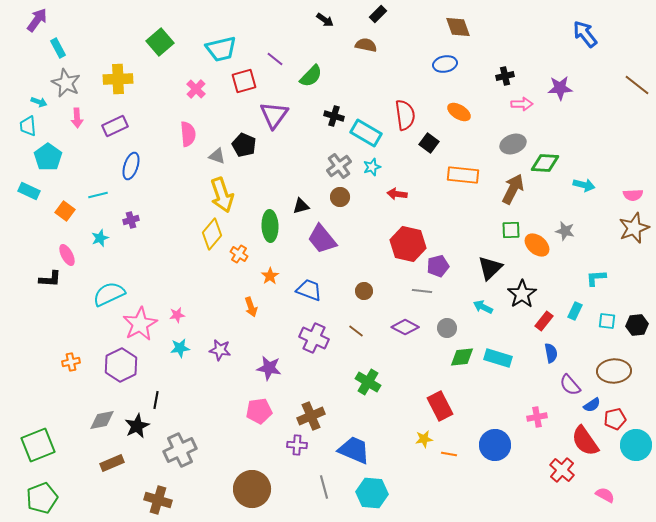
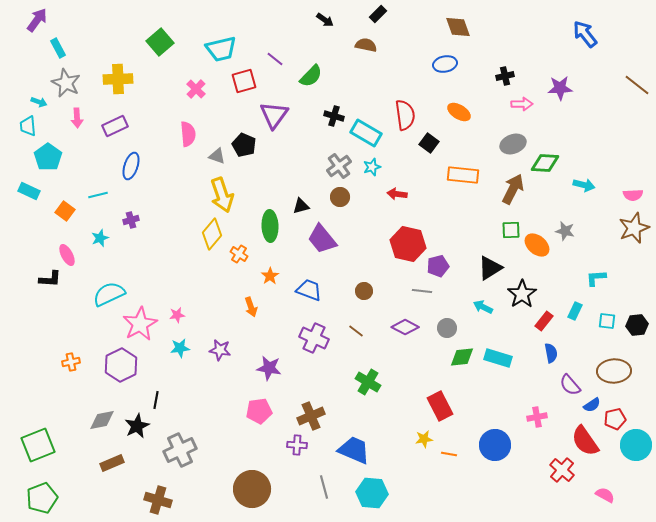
black triangle at (490, 268): rotated 12 degrees clockwise
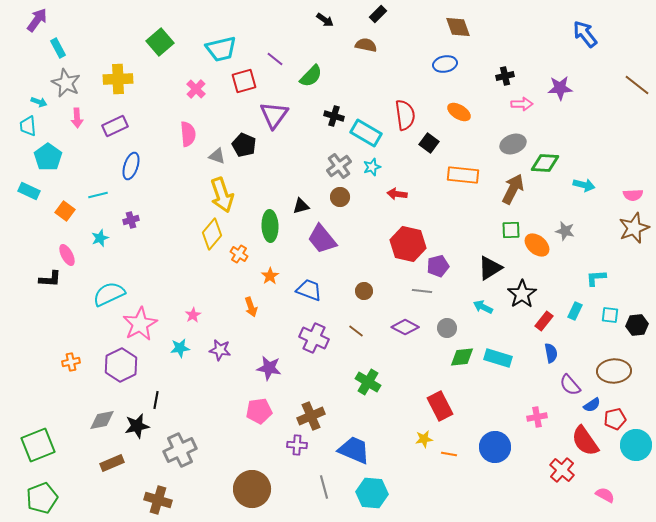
pink star at (177, 315): moved 16 px right; rotated 21 degrees counterclockwise
cyan square at (607, 321): moved 3 px right, 6 px up
black star at (137, 426): rotated 15 degrees clockwise
blue circle at (495, 445): moved 2 px down
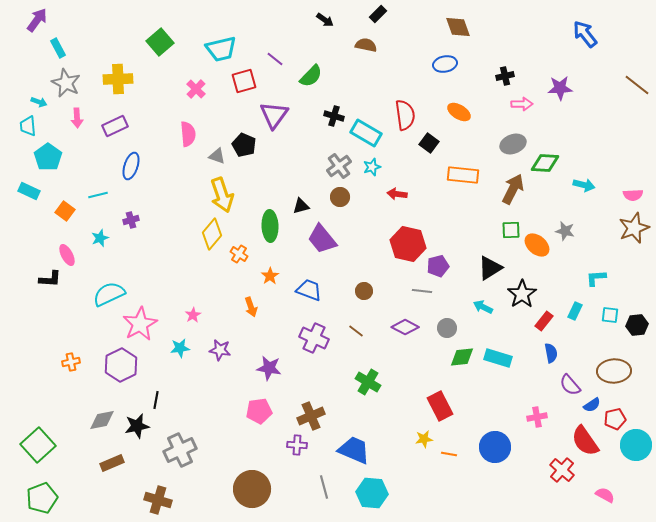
green square at (38, 445): rotated 20 degrees counterclockwise
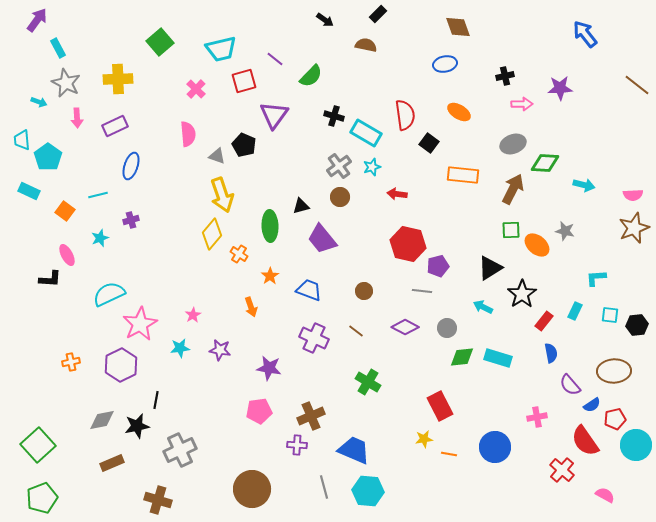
cyan trapezoid at (28, 126): moved 6 px left, 14 px down
cyan hexagon at (372, 493): moved 4 px left, 2 px up
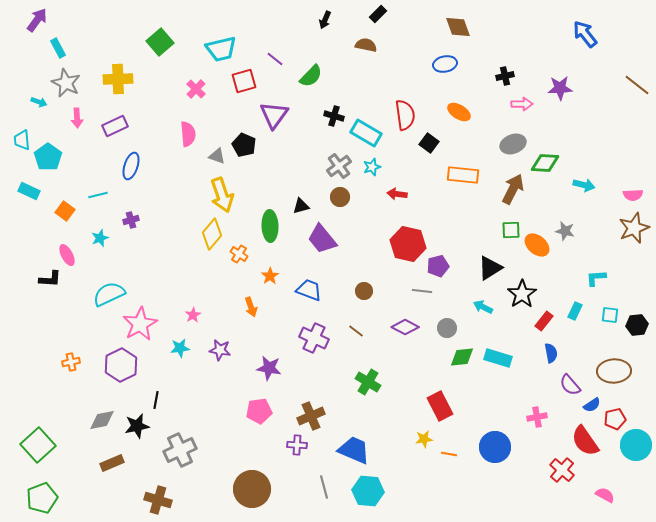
black arrow at (325, 20): rotated 78 degrees clockwise
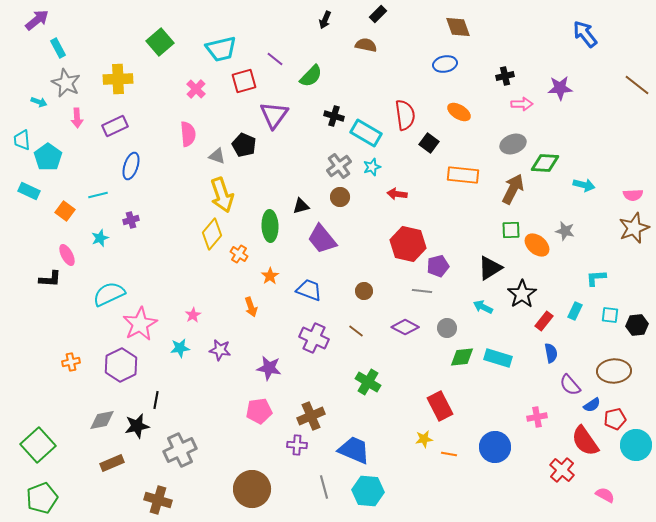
purple arrow at (37, 20): rotated 15 degrees clockwise
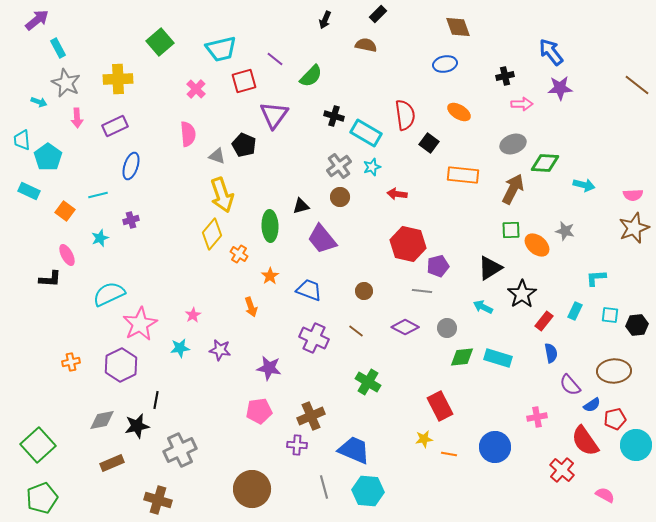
blue arrow at (585, 34): moved 34 px left, 18 px down
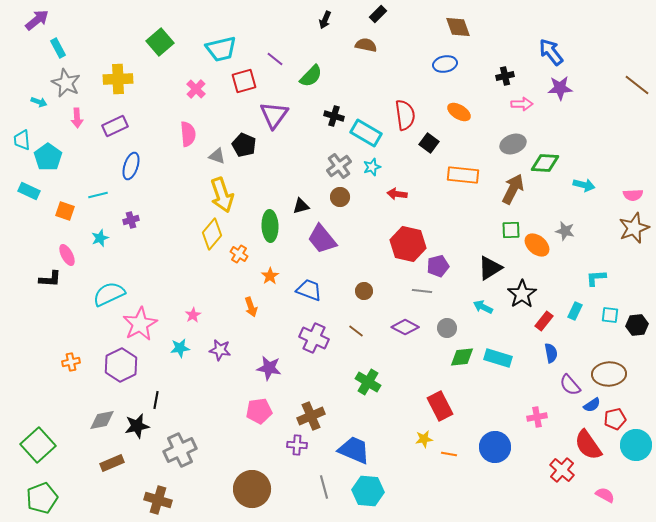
orange square at (65, 211): rotated 18 degrees counterclockwise
brown ellipse at (614, 371): moved 5 px left, 3 px down
red semicircle at (585, 441): moved 3 px right, 4 px down
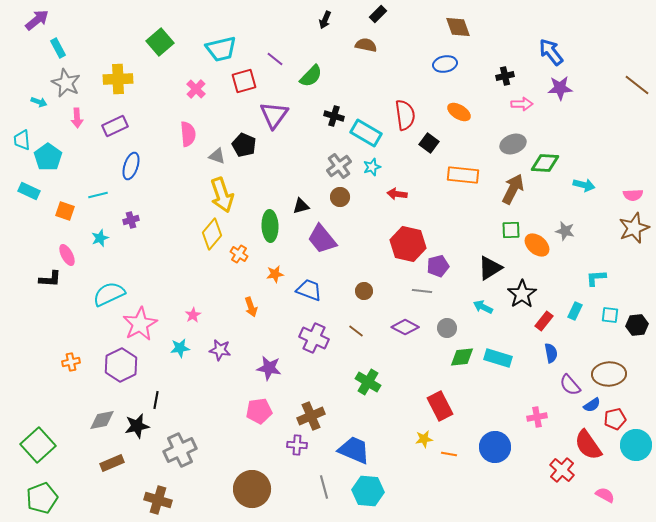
orange star at (270, 276): moved 5 px right, 2 px up; rotated 24 degrees clockwise
